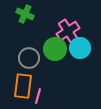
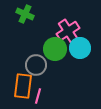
gray circle: moved 7 px right, 7 px down
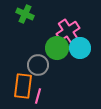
green circle: moved 2 px right, 1 px up
gray circle: moved 2 px right
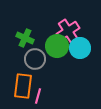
green cross: moved 24 px down
green circle: moved 2 px up
gray circle: moved 3 px left, 6 px up
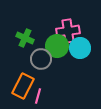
pink cross: rotated 25 degrees clockwise
gray circle: moved 6 px right
orange rectangle: rotated 20 degrees clockwise
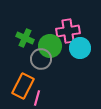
green circle: moved 7 px left
pink line: moved 1 px left, 2 px down
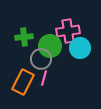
green cross: moved 1 px left, 1 px up; rotated 30 degrees counterclockwise
orange rectangle: moved 4 px up
pink line: moved 7 px right, 20 px up
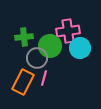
gray circle: moved 4 px left, 1 px up
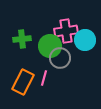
pink cross: moved 2 px left
green cross: moved 2 px left, 2 px down
cyan circle: moved 5 px right, 8 px up
gray circle: moved 23 px right
